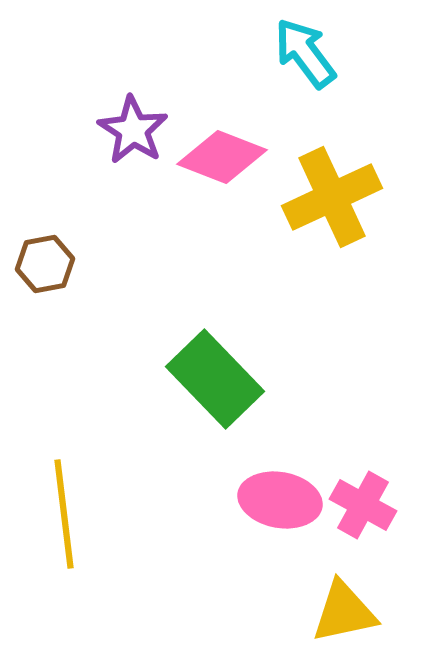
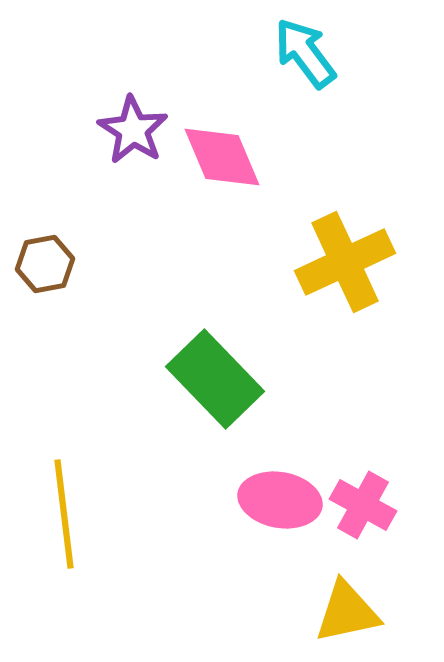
pink diamond: rotated 46 degrees clockwise
yellow cross: moved 13 px right, 65 px down
yellow triangle: moved 3 px right
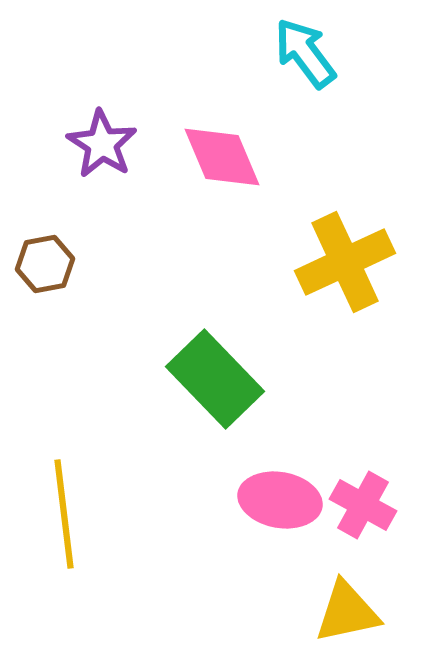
purple star: moved 31 px left, 14 px down
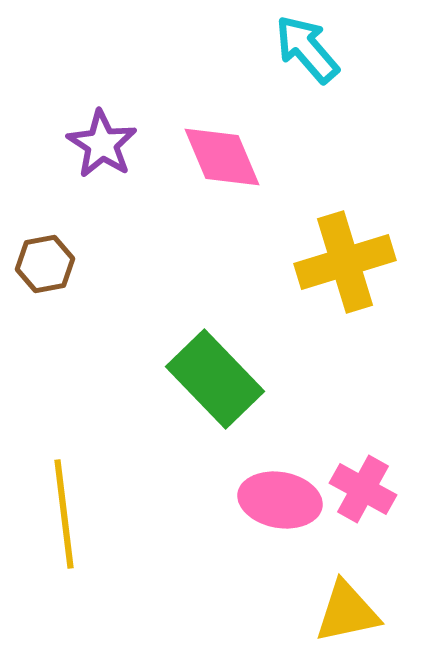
cyan arrow: moved 2 px right, 4 px up; rotated 4 degrees counterclockwise
yellow cross: rotated 8 degrees clockwise
pink cross: moved 16 px up
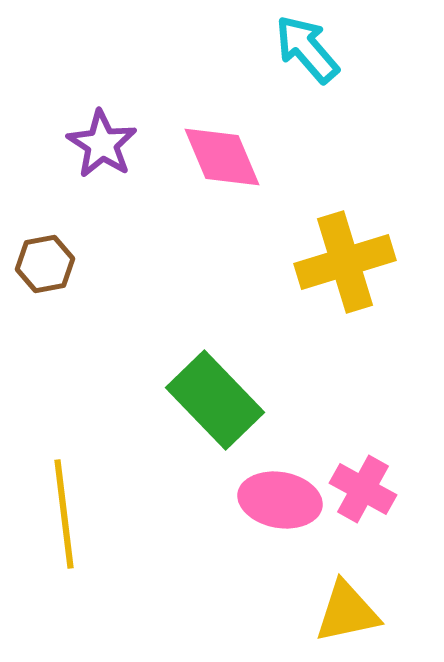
green rectangle: moved 21 px down
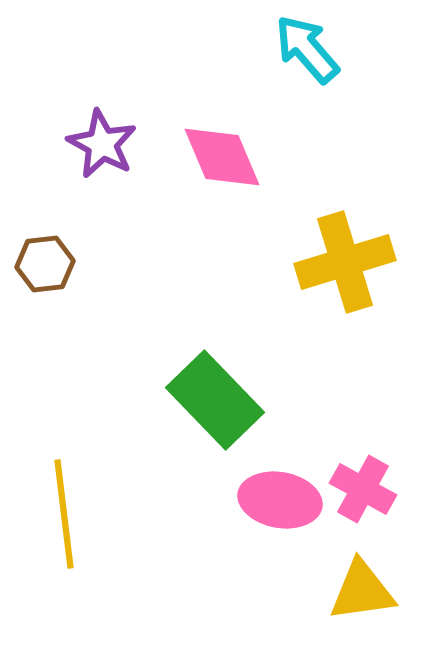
purple star: rotated 4 degrees counterclockwise
brown hexagon: rotated 4 degrees clockwise
yellow triangle: moved 15 px right, 21 px up; rotated 4 degrees clockwise
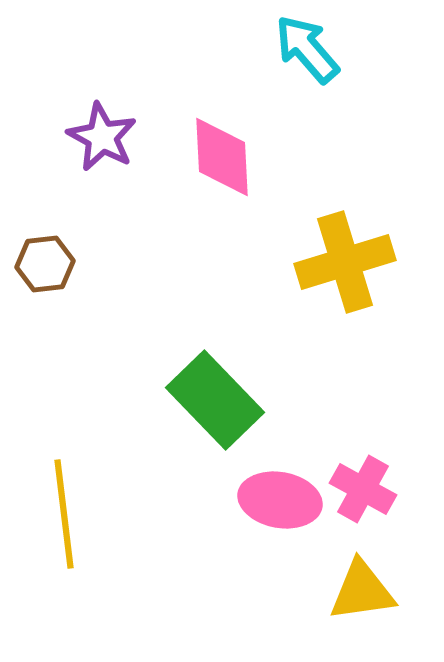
purple star: moved 7 px up
pink diamond: rotated 20 degrees clockwise
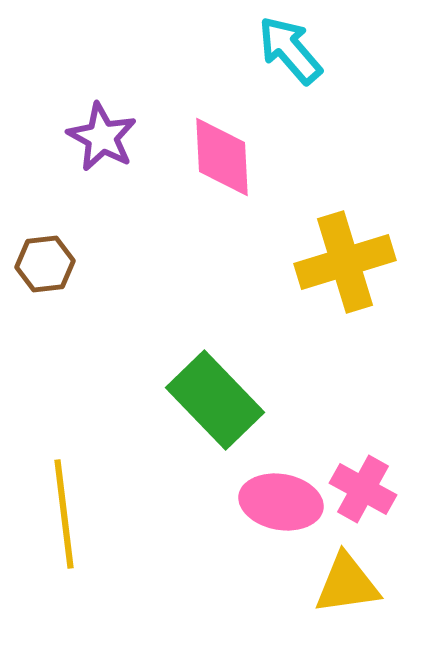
cyan arrow: moved 17 px left, 1 px down
pink ellipse: moved 1 px right, 2 px down
yellow triangle: moved 15 px left, 7 px up
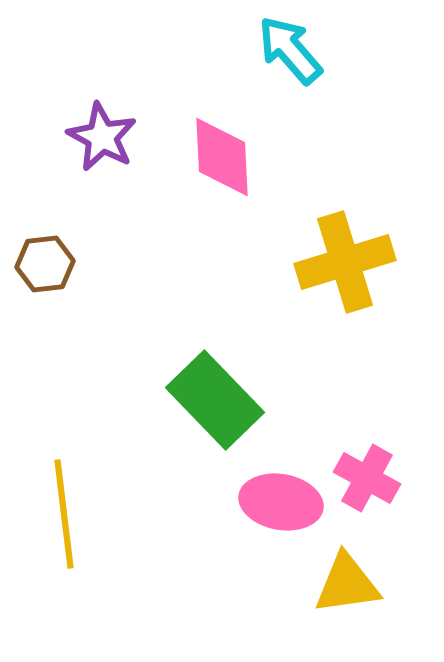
pink cross: moved 4 px right, 11 px up
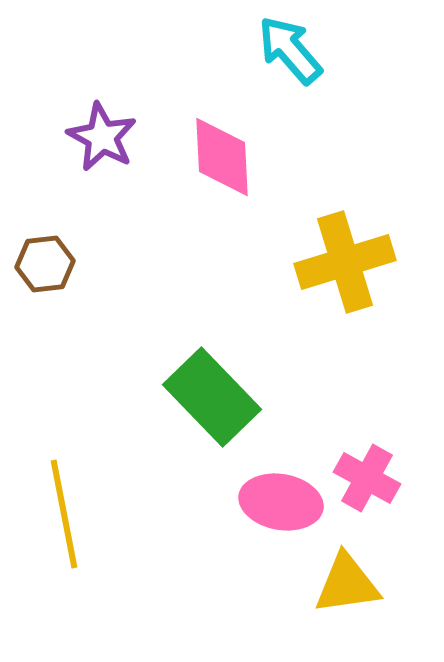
green rectangle: moved 3 px left, 3 px up
yellow line: rotated 4 degrees counterclockwise
